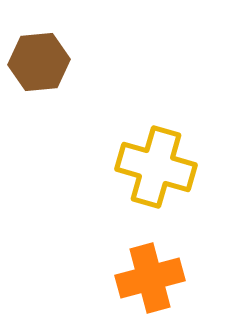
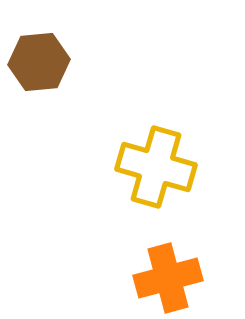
orange cross: moved 18 px right
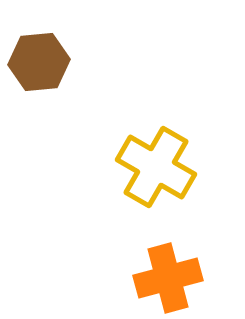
yellow cross: rotated 14 degrees clockwise
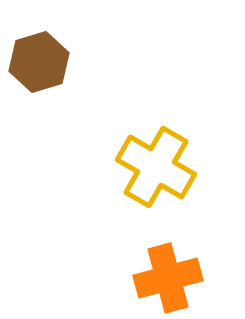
brown hexagon: rotated 12 degrees counterclockwise
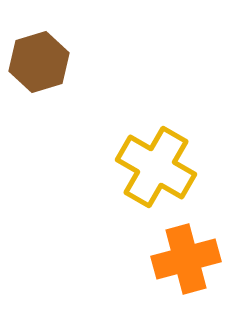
orange cross: moved 18 px right, 19 px up
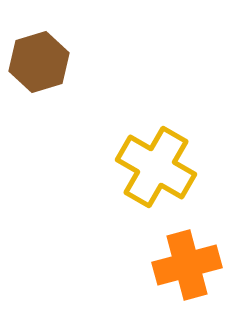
orange cross: moved 1 px right, 6 px down
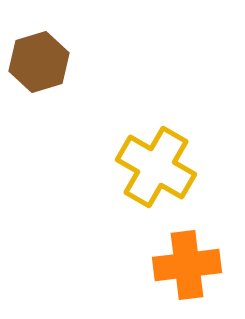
orange cross: rotated 8 degrees clockwise
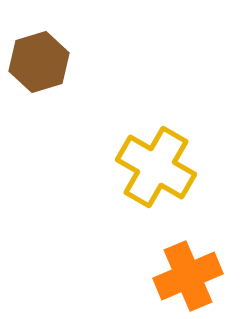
orange cross: moved 1 px right, 11 px down; rotated 16 degrees counterclockwise
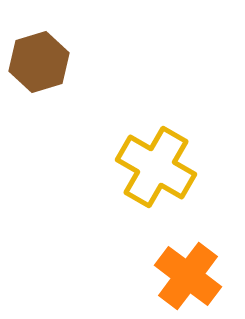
orange cross: rotated 30 degrees counterclockwise
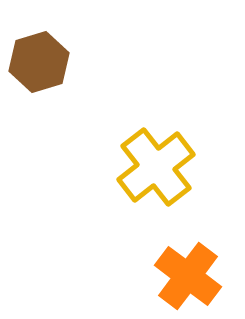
yellow cross: rotated 22 degrees clockwise
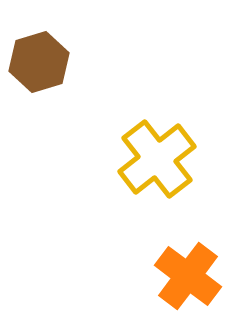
yellow cross: moved 1 px right, 8 px up
